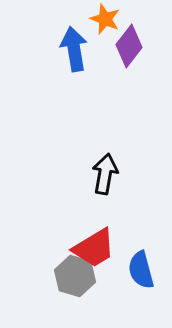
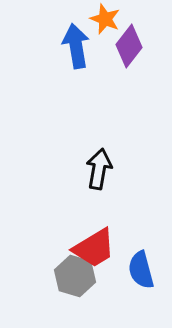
blue arrow: moved 2 px right, 3 px up
black arrow: moved 6 px left, 5 px up
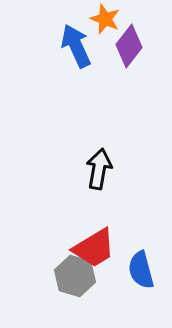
blue arrow: rotated 15 degrees counterclockwise
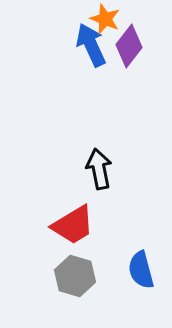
blue arrow: moved 15 px right, 1 px up
black arrow: rotated 21 degrees counterclockwise
red trapezoid: moved 21 px left, 23 px up
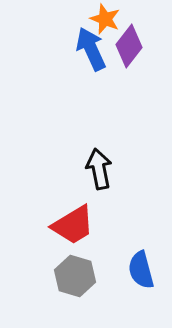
blue arrow: moved 4 px down
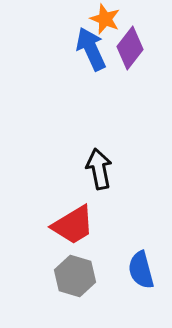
purple diamond: moved 1 px right, 2 px down
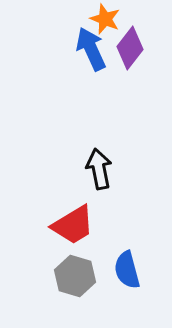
blue semicircle: moved 14 px left
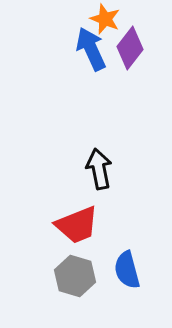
red trapezoid: moved 4 px right; rotated 9 degrees clockwise
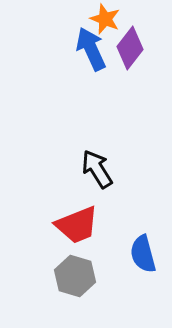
black arrow: moved 2 px left; rotated 21 degrees counterclockwise
blue semicircle: moved 16 px right, 16 px up
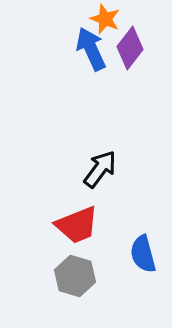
black arrow: moved 3 px right; rotated 69 degrees clockwise
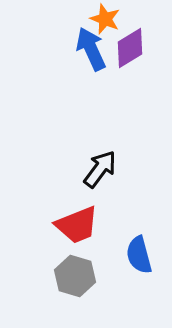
purple diamond: rotated 21 degrees clockwise
blue semicircle: moved 4 px left, 1 px down
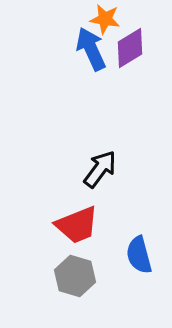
orange star: rotated 12 degrees counterclockwise
